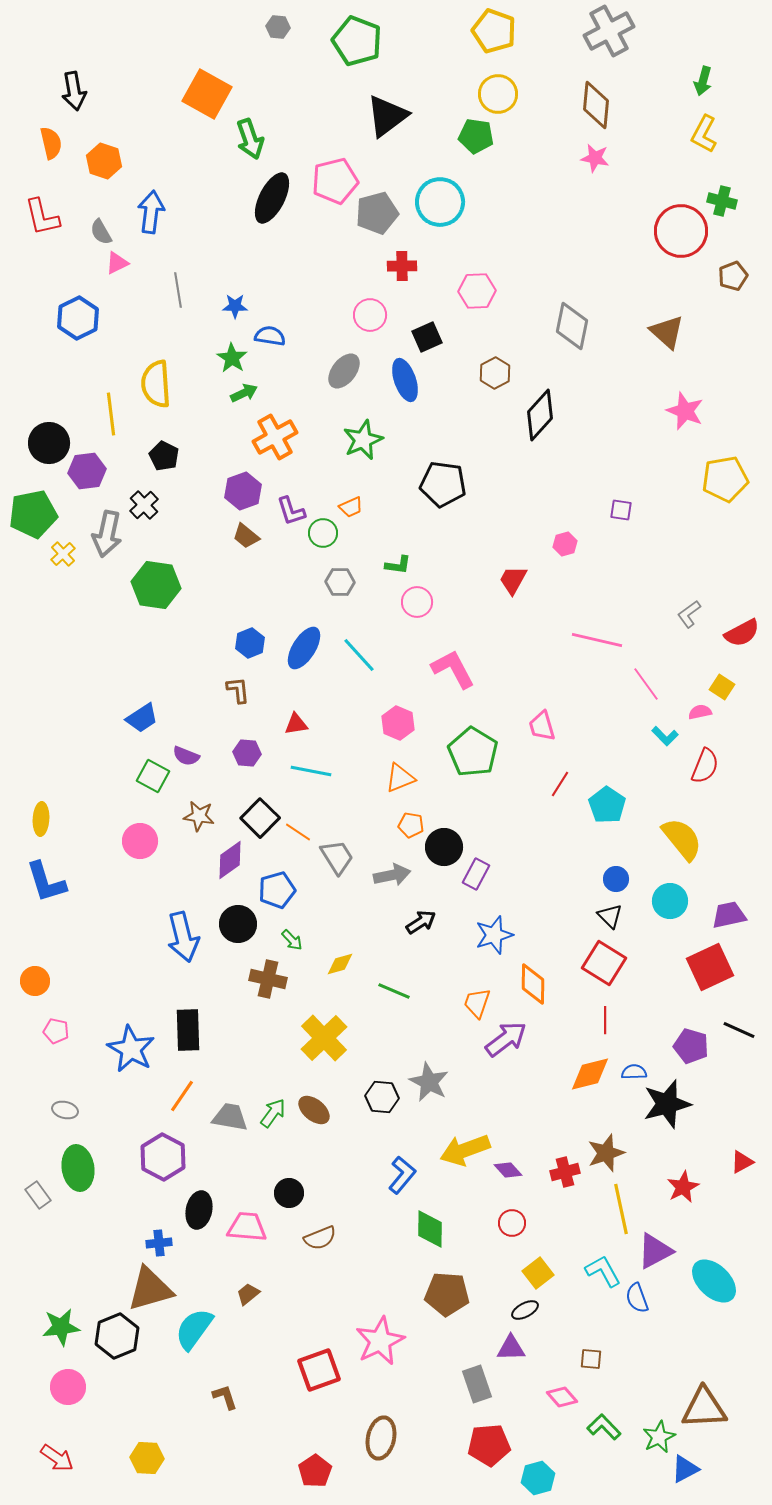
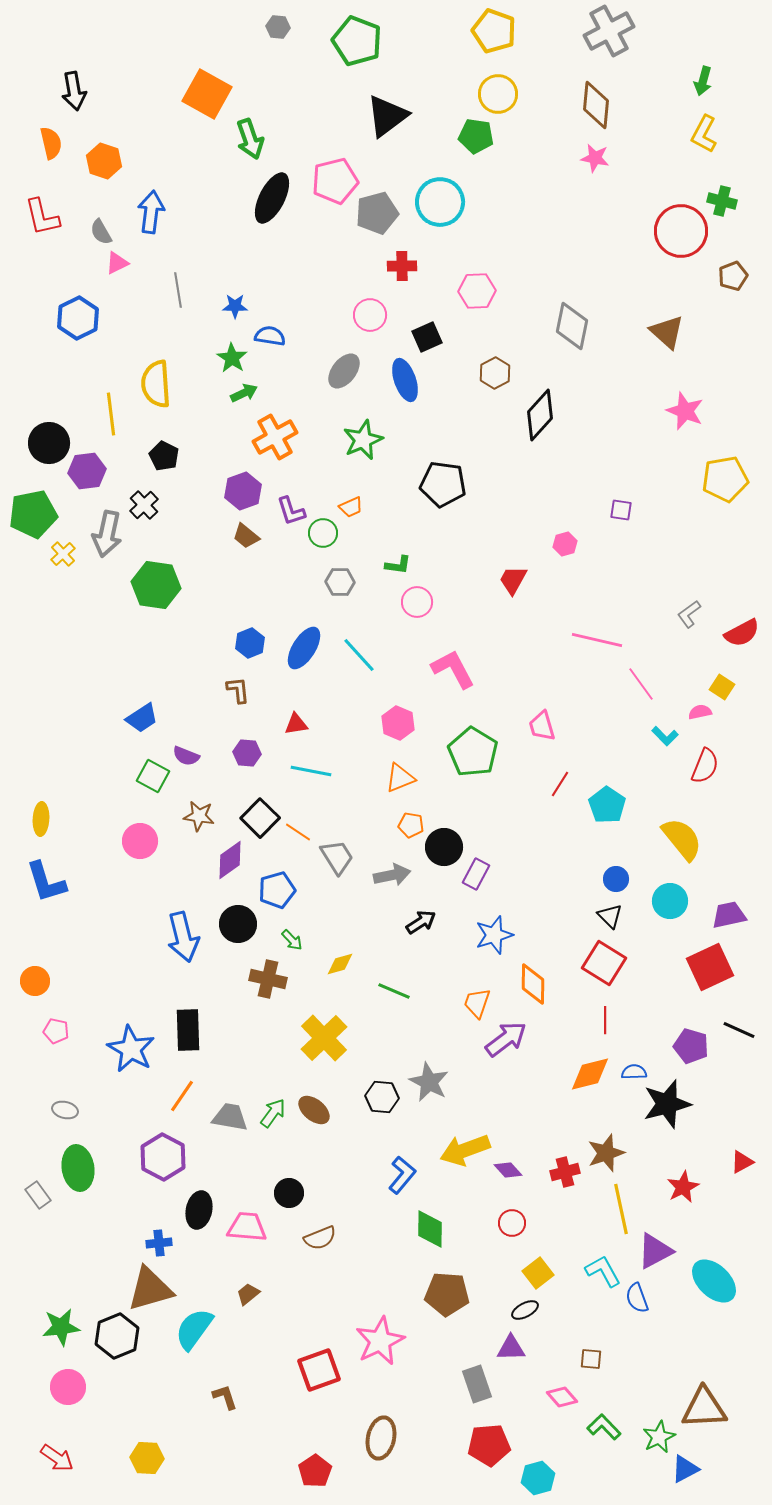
pink line at (646, 684): moved 5 px left
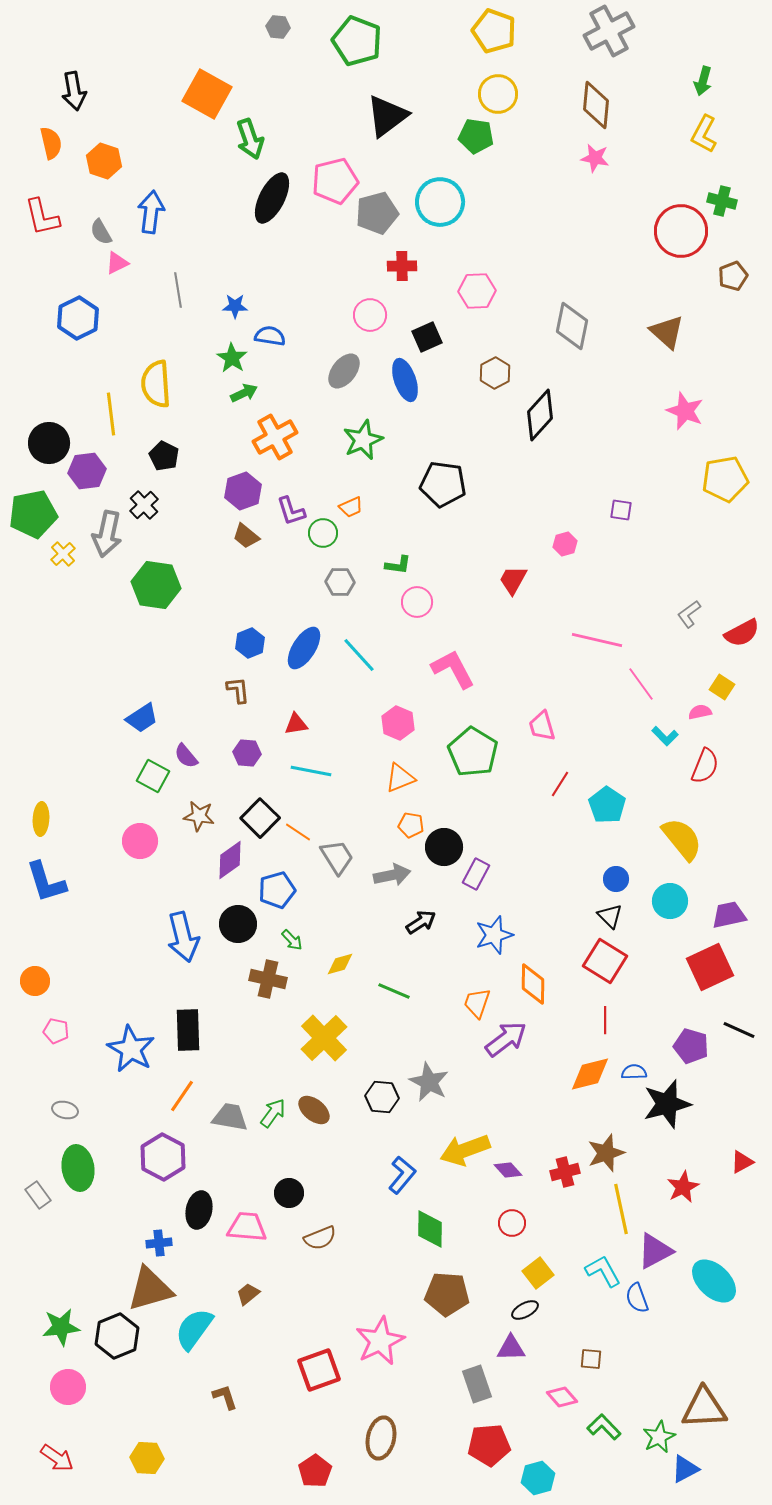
purple semicircle at (186, 756): rotated 28 degrees clockwise
red square at (604, 963): moved 1 px right, 2 px up
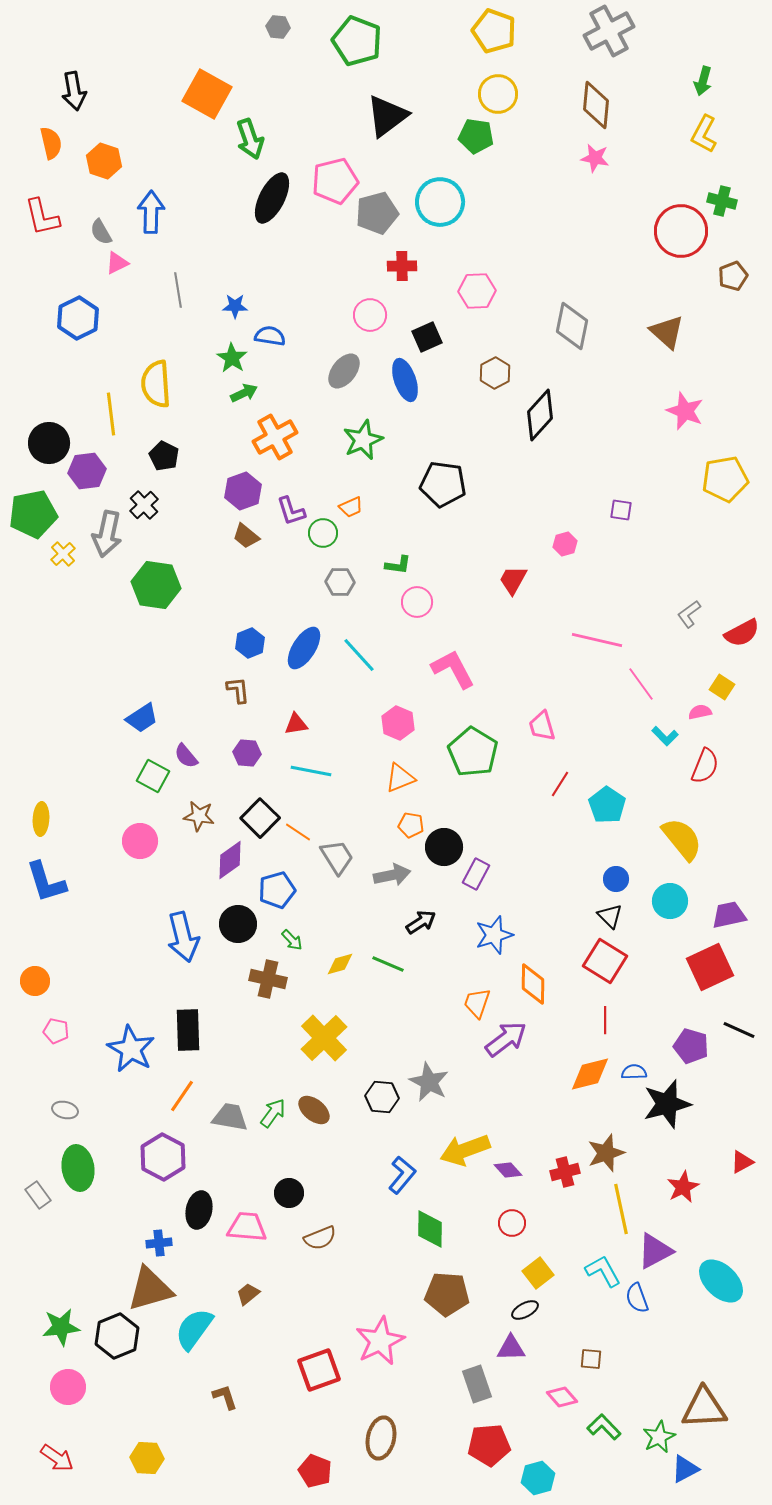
blue arrow at (151, 212): rotated 6 degrees counterclockwise
green line at (394, 991): moved 6 px left, 27 px up
cyan ellipse at (714, 1281): moved 7 px right
red pentagon at (315, 1471): rotated 16 degrees counterclockwise
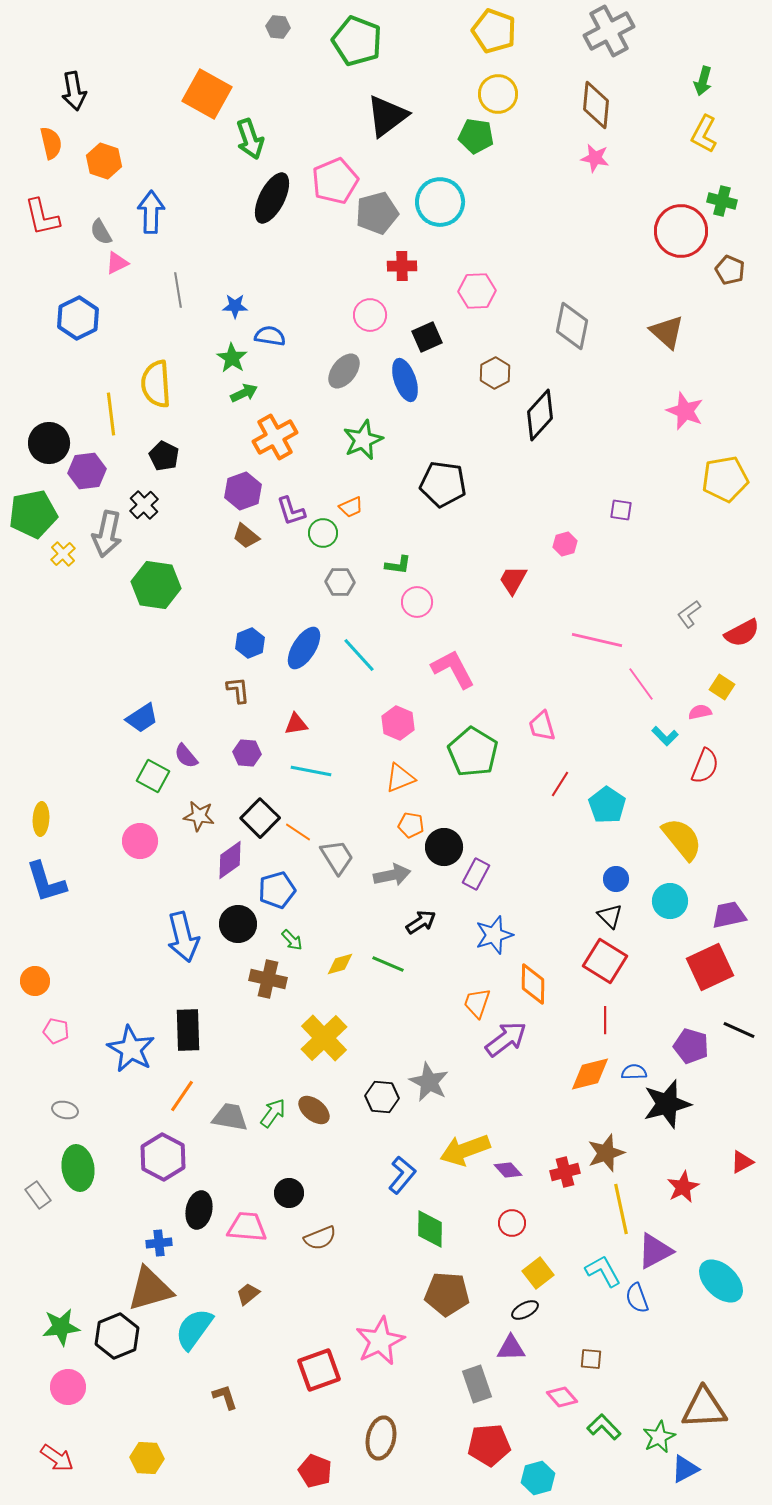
pink pentagon at (335, 181): rotated 9 degrees counterclockwise
brown pentagon at (733, 276): moved 3 px left, 6 px up; rotated 28 degrees counterclockwise
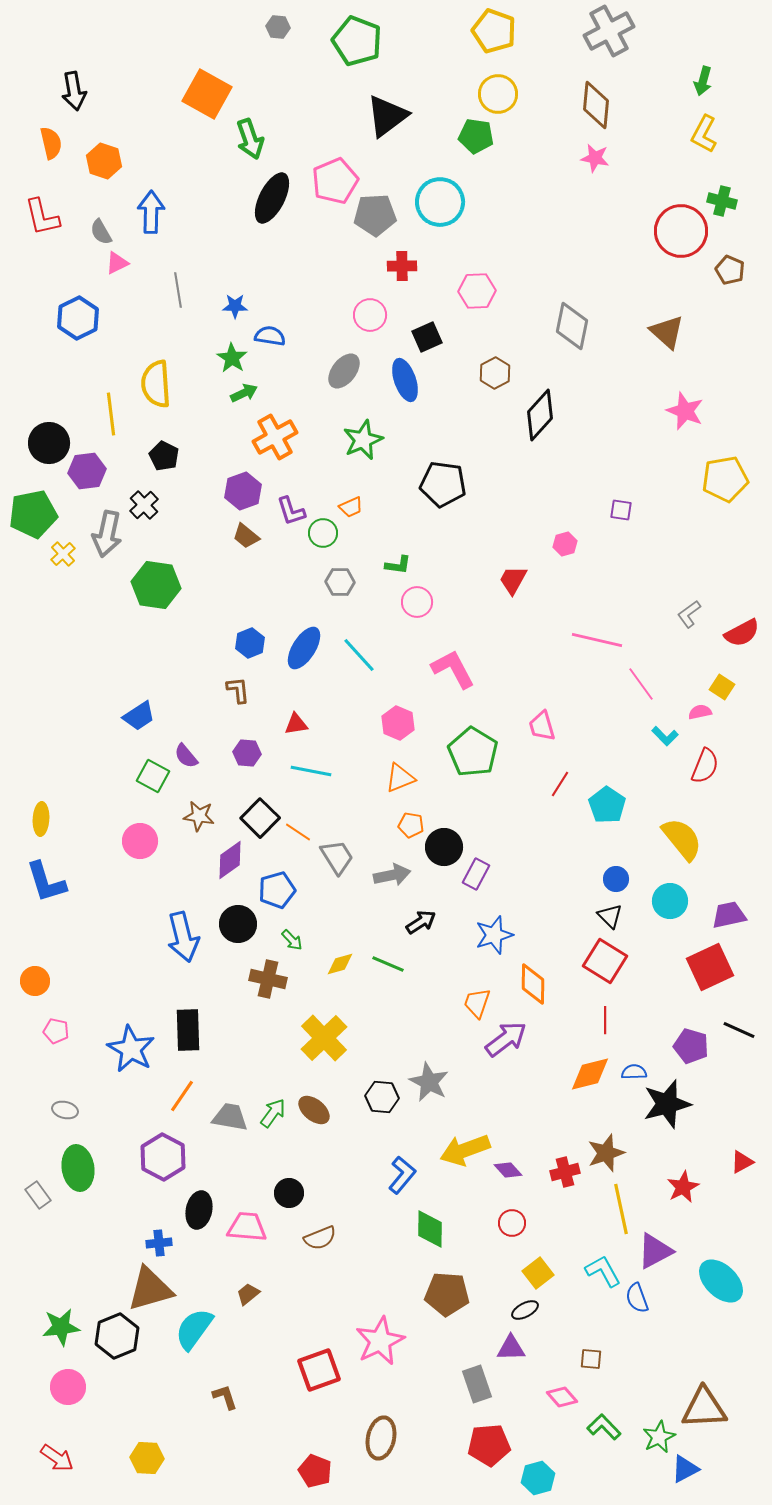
gray pentagon at (377, 213): moved 2 px left, 2 px down; rotated 12 degrees clockwise
blue trapezoid at (142, 718): moved 3 px left, 2 px up
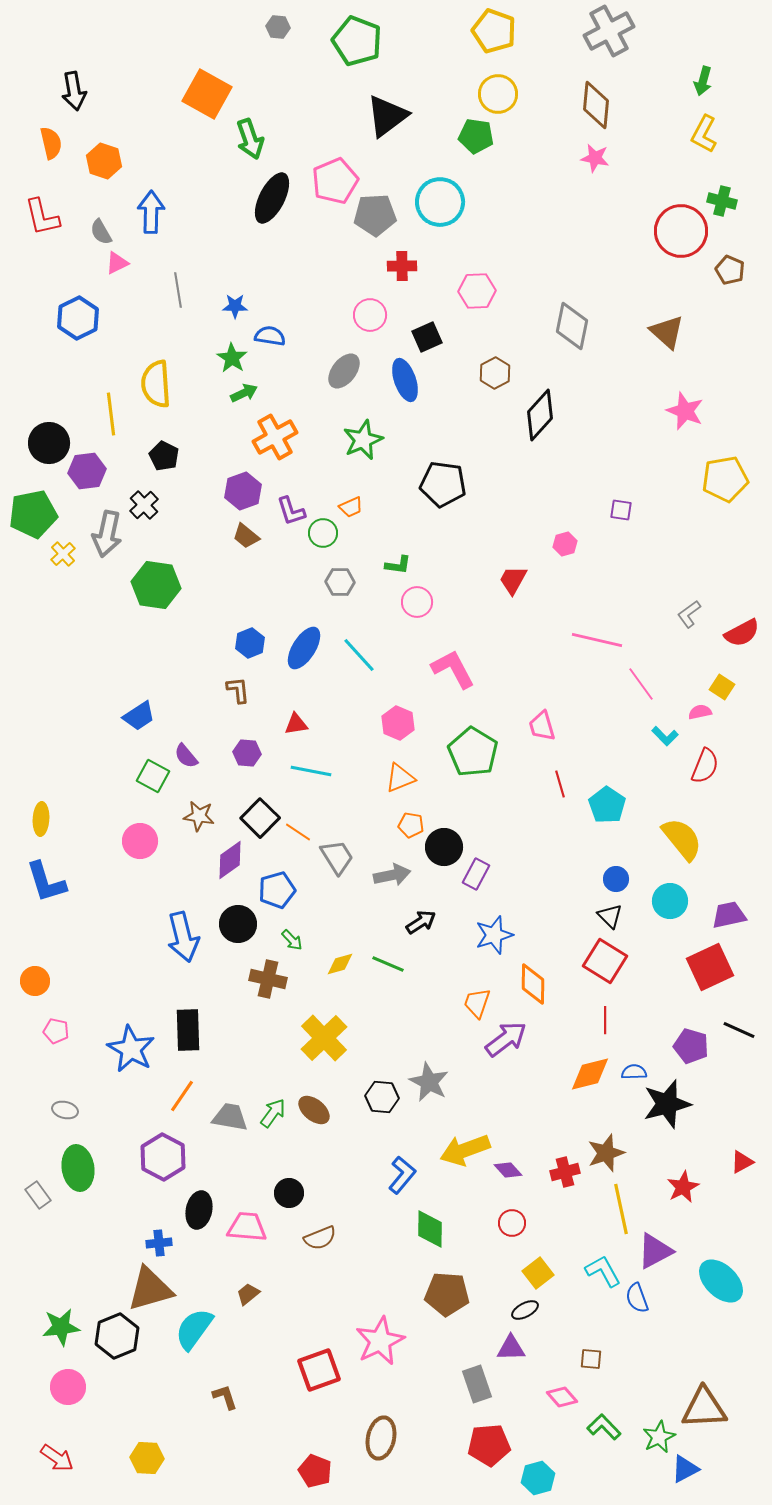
red line at (560, 784): rotated 48 degrees counterclockwise
